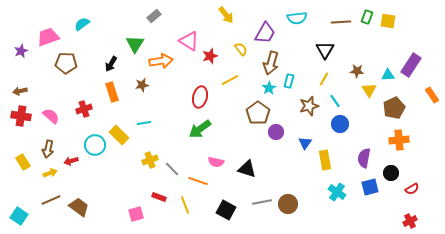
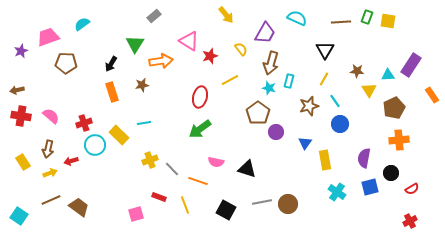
cyan semicircle at (297, 18): rotated 150 degrees counterclockwise
cyan star at (269, 88): rotated 24 degrees counterclockwise
brown arrow at (20, 91): moved 3 px left, 1 px up
red cross at (84, 109): moved 14 px down
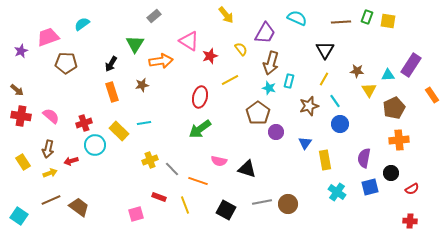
brown arrow at (17, 90): rotated 128 degrees counterclockwise
yellow rectangle at (119, 135): moved 4 px up
pink semicircle at (216, 162): moved 3 px right, 1 px up
red cross at (410, 221): rotated 32 degrees clockwise
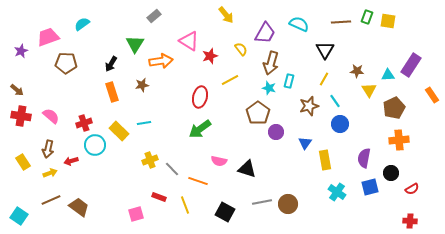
cyan semicircle at (297, 18): moved 2 px right, 6 px down
black square at (226, 210): moved 1 px left, 2 px down
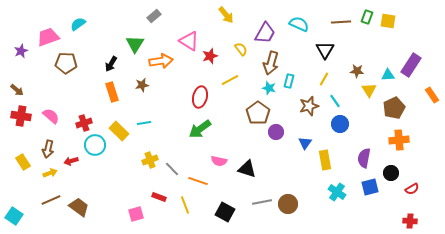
cyan semicircle at (82, 24): moved 4 px left
cyan square at (19, 216): moved 5 px left
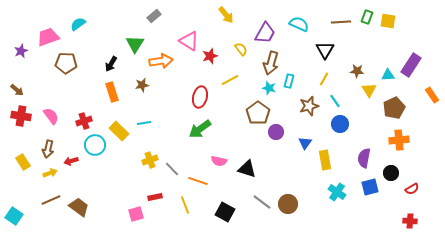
pink semicircle at (51, 116): rotated 12 degrees clockwise
red cross at (84, 123): moved 2 px up
red rectangle at (159, 197): moved 4 px left; rotated 32 degrees counterclockwise
gray line at (262, 202): rotated 48 degrees clockwise
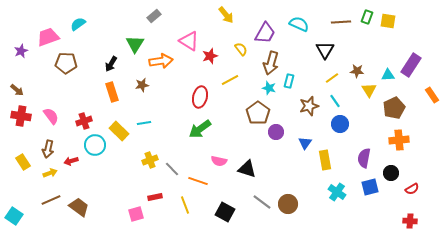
yellow line at (324, 79): moved 8 px right, 1 px up; rotated 24 degrees clockwise
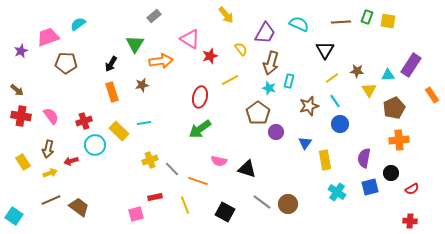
pink triangle at (189, 41): moved 1 px right, 2 px up
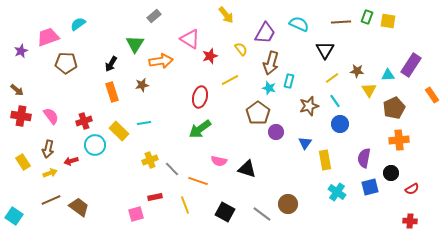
gray line at (262, 202): moved 12 px down
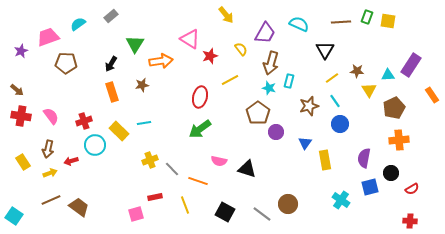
gray rectangle at (154, 16): moved 43 px left
cyan cross at (337, 192): moved 4 px right, 8 px down
